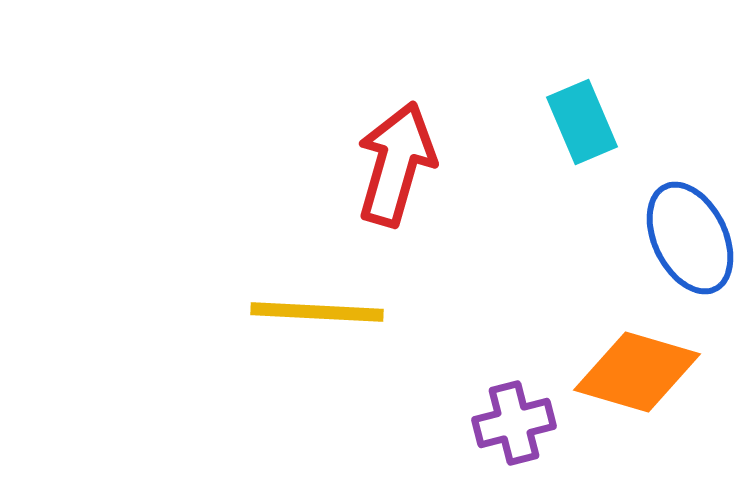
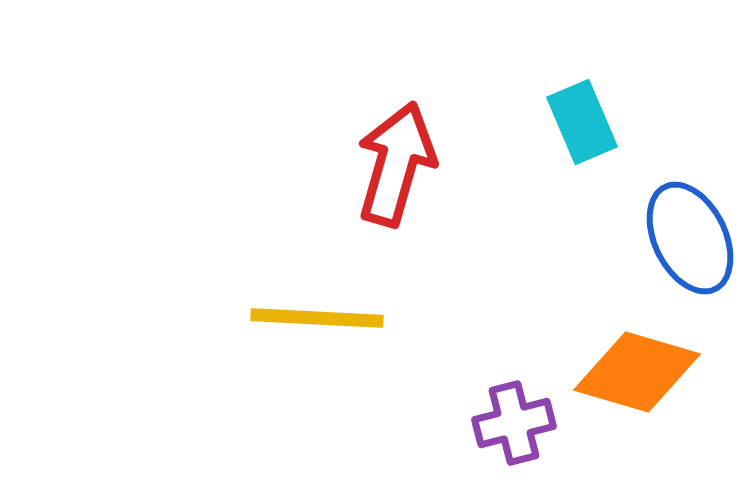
yellow line: moved 6 px down
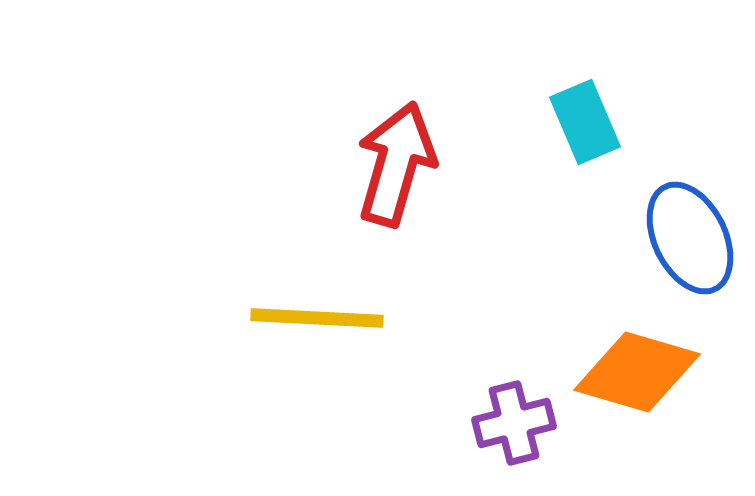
cyan rectangle: moved 3 px right
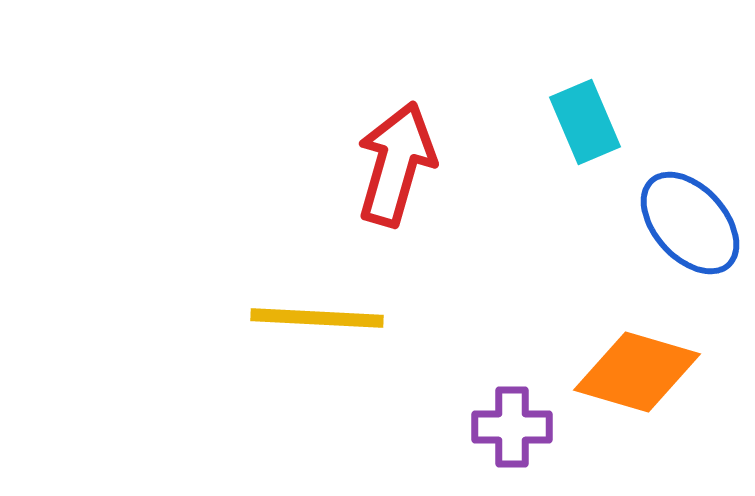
blue ellipse: moved 15 px up; rotated 16 degrees counterclockwise
purple cross: moved 2 px left, 4 px down; rotated 14 degrees clockwise
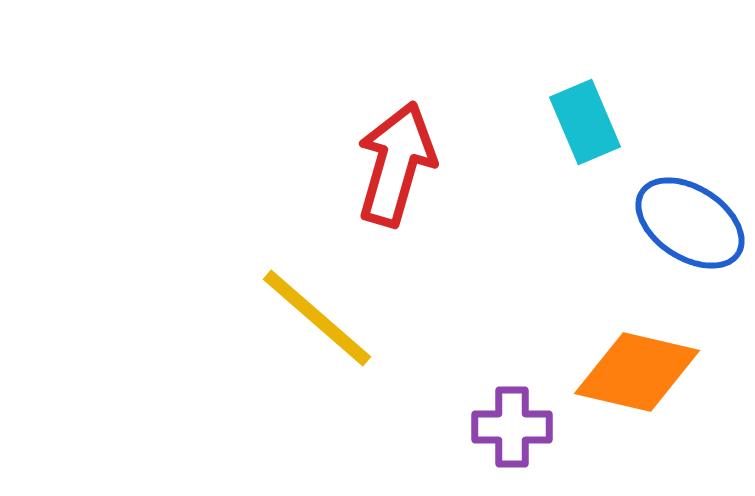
blue ellipse: rotated 15 degrees counterclockwise
yellow line: rotated 38 degrees clockwise
orange diamond: rotated 3 degrees counterclockwise
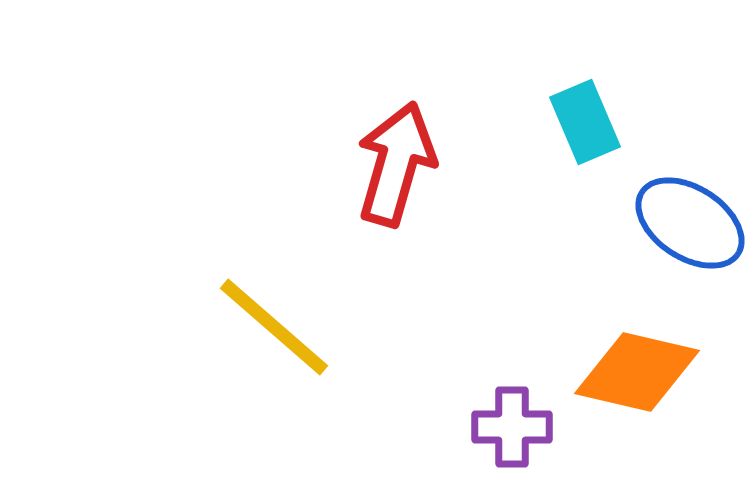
yellow line: moved 43 px left, 9 px down
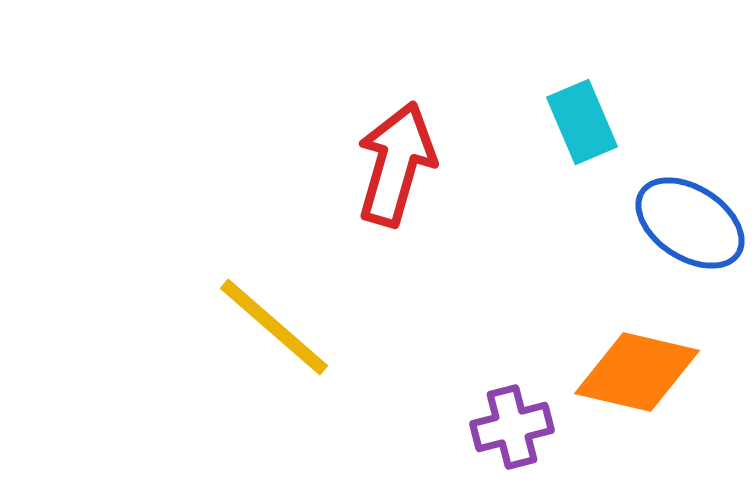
cyan rectangle: moved 3 px left
purple cross: rotated 14 degrees counterclockwise
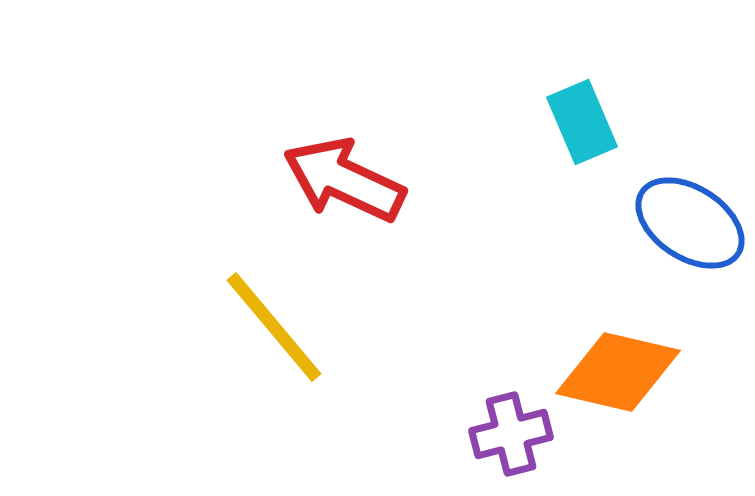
red arrow: moved 52 px left, 16 px down; rotated 81 degrees counterclockwise
yellow line: rotated 9 degrees clockwise
orange diamond: moved 19 px left
purple cross: moved 1 px left, 7 px down
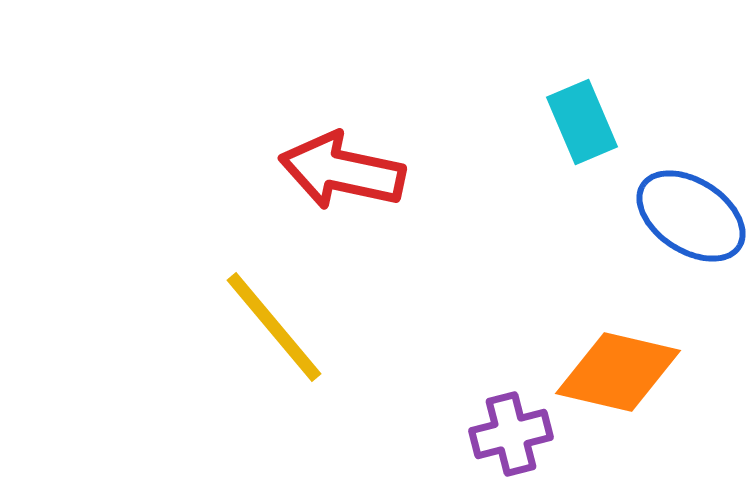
red arrow: moved 2 px left, 9 px up; rotated 13 degrees counterclockwise
blue ellipse: moved 1 px right, 7 px up
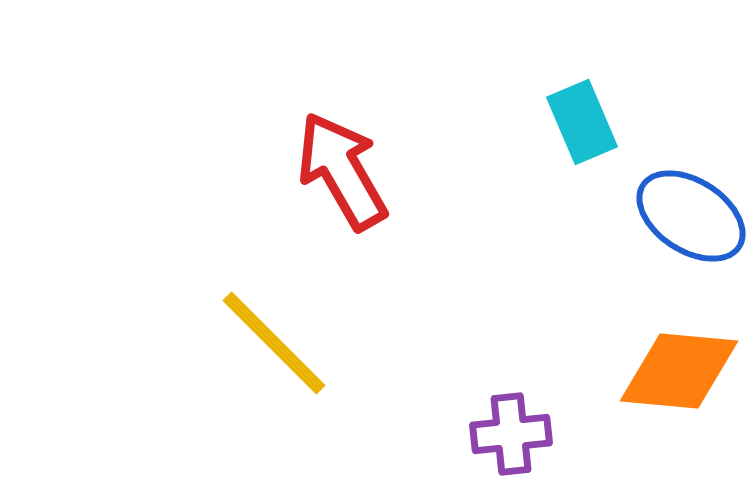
red arrow: rotated 48 degrees clockwise
yellow line: moved 16 px down; rotated 5 degrees counterclockwise
orange diamond: moved 61 px right, 1 px up; rotated 8 degrees counterclockwise
purple cross: rotated 8 degrees clockwise
